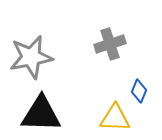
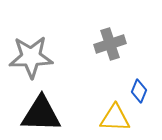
gray star: rotated 9 degrees clockwise
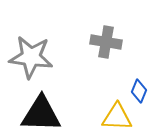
gray cross: moved 4 px left, 2 px up; rotated 28 degrees clockwise
gray star: rotated 9 degrees clockwise
yellow triangle: moved 2 px right, 1 px up
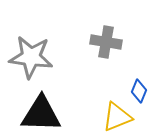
yellow triangle: rotated 24 degrees counterclockwise
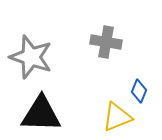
gray star: rotated 12 degrees clockwise
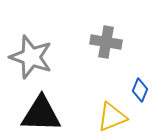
blue diamond: moved 1 px right, 1 px up
yellow triangle: moved 5 px left
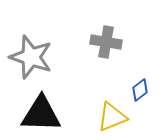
blue diamond: rotated 30 degrees clockwise
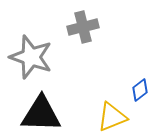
gray cross: moved 23 px left, 15 px up; rotated 24 degrees counterclockwise
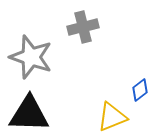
black triangle: moved 12 px left
